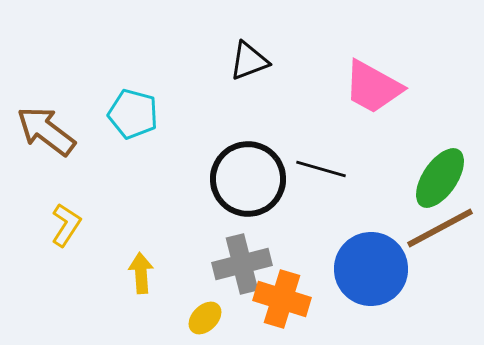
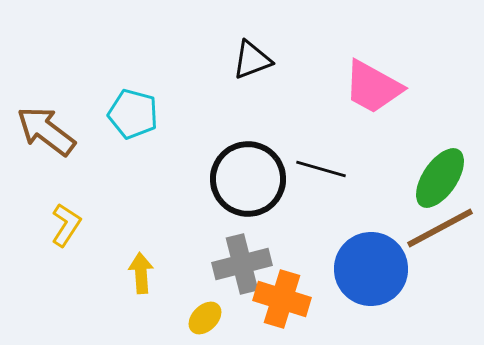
black triangle: moved 3 px right, 1 px up
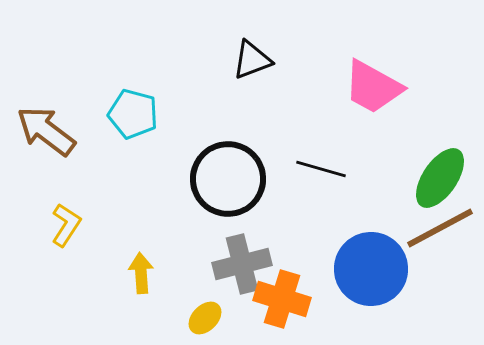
black circle: moved 20 px left
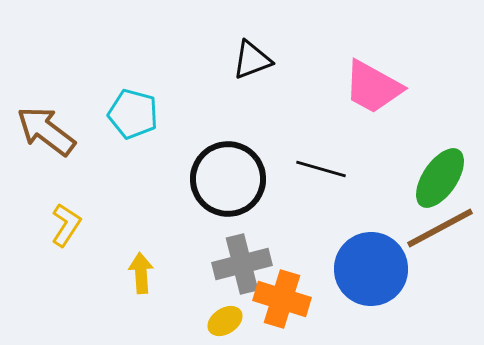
yellow ellipse: moved 20 px right, 3 px down; rotated 12 degrees clockwise
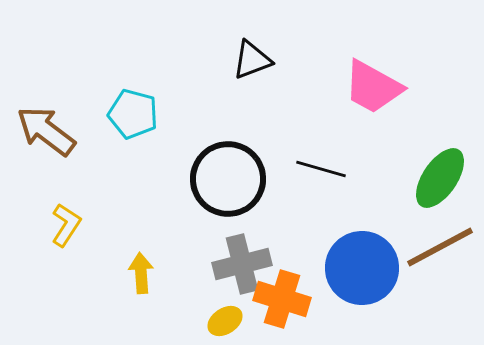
brown line: moved 19 px down
blue circle: moved 9 px left, 1 px up
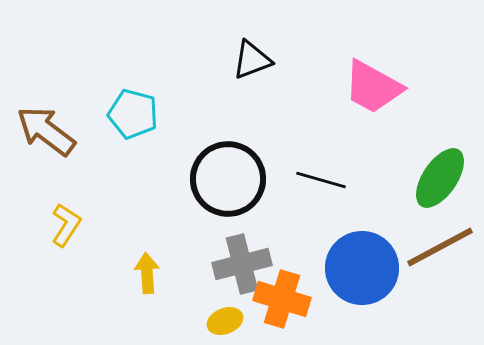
black line: moved 11 px down
yellow arrow: moved 6 px right
yellow ellipse: rotated 12 degrees clockwise
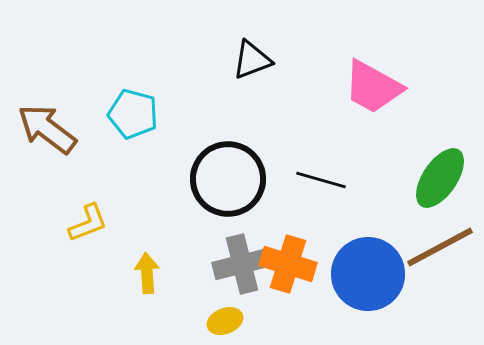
brown arrow: moved 1 px right, 2 px up
yellow L-shape: moved 22 px right, 2 px up; rotated 36 degrees clockwise
blue circle: moved 6 px right, 6 px down
orange cross: moved 6 px right, 35 px up
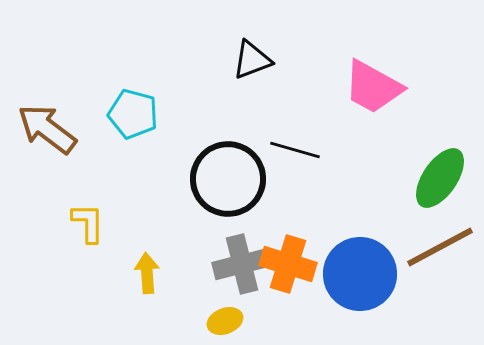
black line: moved 26 px left, 30 px up
yellow L-shape: rotated 69 degrees counterclockwise
blue circle: moved 8 px left
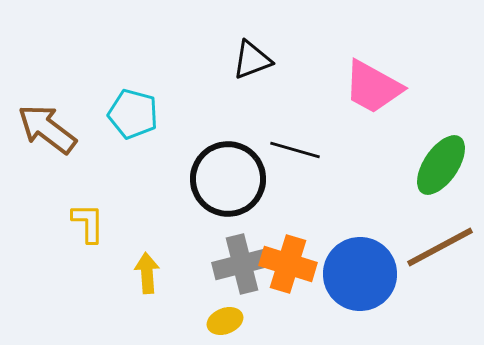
green ellipse: moved 1 px right, 13 px up
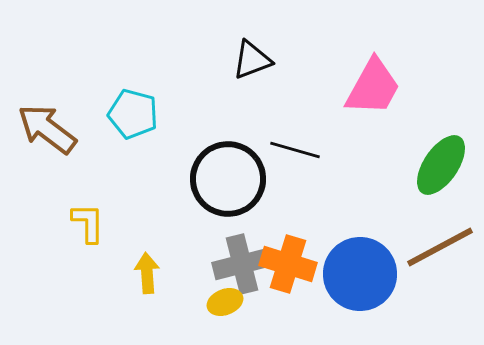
pink trapezoid: rotated 90 degrees counterclockwise
yellow ellipse: moved 19 px up
